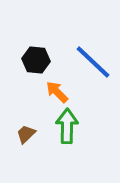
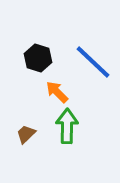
black hexagon: moved 2 px right, 2 px up; rotated 12 degrees clockwise
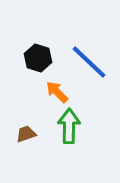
blue line: moved 4 px left
green arrow: moved 2 px right
brown trapezoid: rotated 25 degrees clockwise
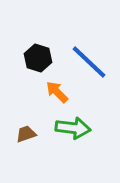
green arrow: moved 4 px right, 2 px down; rotated 96 degrees clockwise
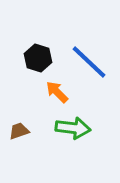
brown trapezoid: moved 7 px left, 3 px up
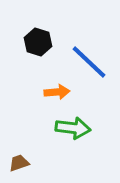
black hexagon: moved 16 px up
orange arrow: rotated 130 degrees clockwise
brown trapezoid: moved 32 px down
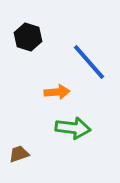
black hexagon: moved 10 px left, 5 px up
blue line: rotated 6 degrees clockwise
brown trapezoid: moved 9 px up
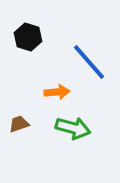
green arrow: rotated 8 degrees clockwise
brown trapezoid: moved 30 px up
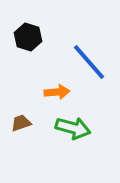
brown trapezoid: moved 2 px right, 1 px up
